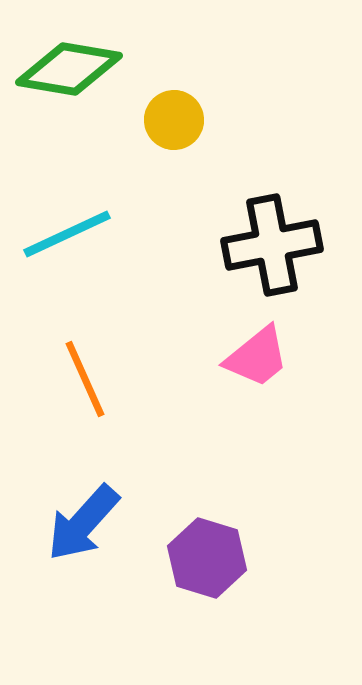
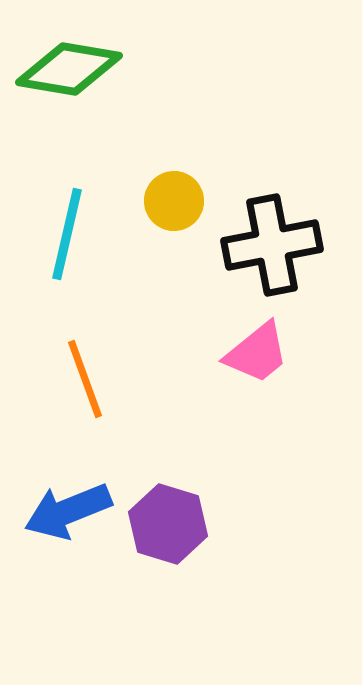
yellow circle: moved 81 px down
cyan line: rotated 52 degrees counterclockwise
pink trapezoid: moved 4 px up
orange line: rotated 4 degrees clockwise
blue arrow: moved 15 px left, 12 px up; rotated 26 degrees clockwise
purple hexagon: moved 39 px left, 34 px up
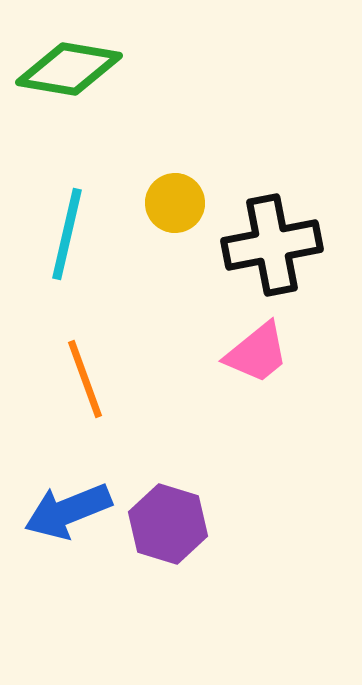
yellow circle: moved 1 px right, 2 px down
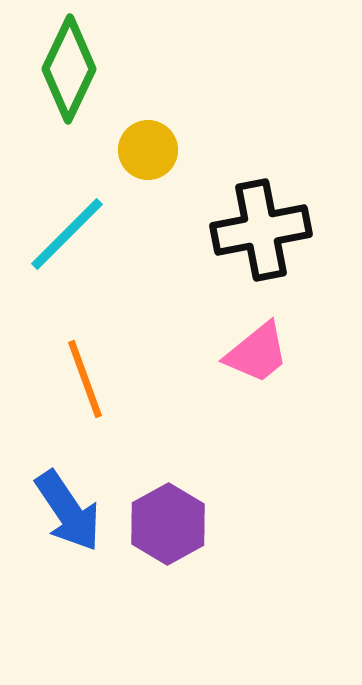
green diamond: rotated 74 degrees counterclockwise
yellow circle: moved 27 px left, 53 px up
cyan line: rotated 32 degrees clockwise
black cross: moved 11 px left, 15 px up
blue arrow: rotated 102 degrees counterclockwise
purple hexagon: rotated 14 degrees clockwise
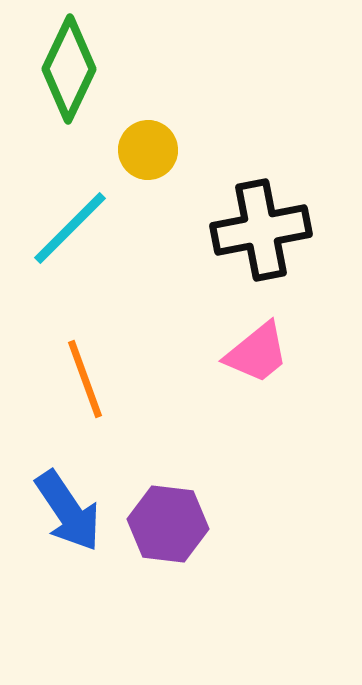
cyan line: moved 3 px right, 6 px up
purple hexagon: rotated 24 degrees counterclockwise
